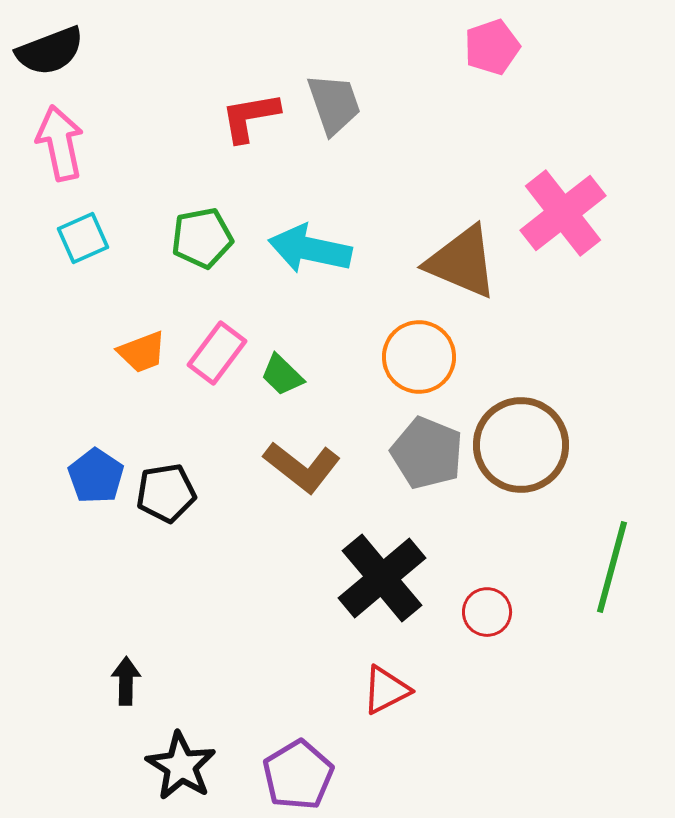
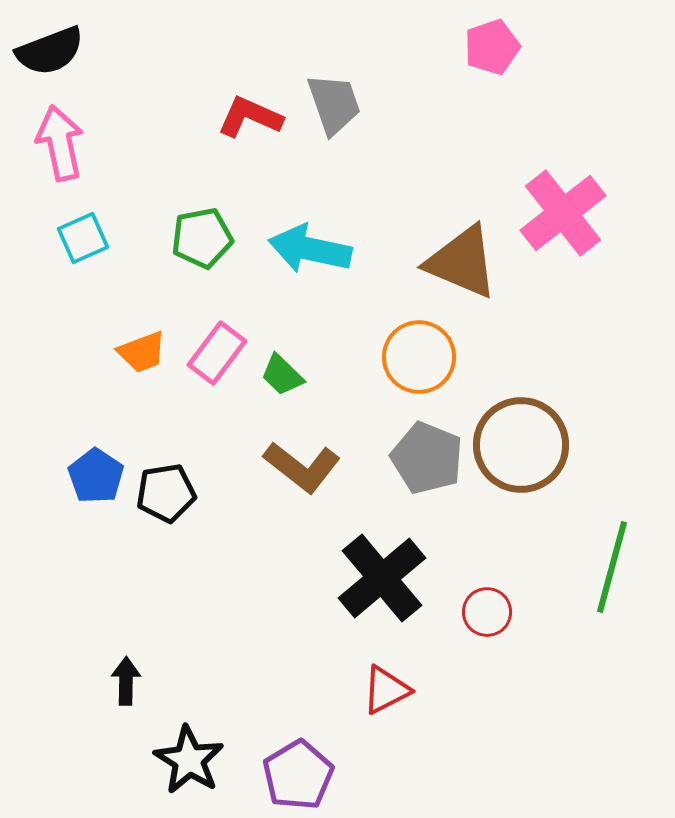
red L-shape: rotated 34 degrees clockwise
gray pentagon: moved 5 px down
black star: moved 8 px right, 6 px up
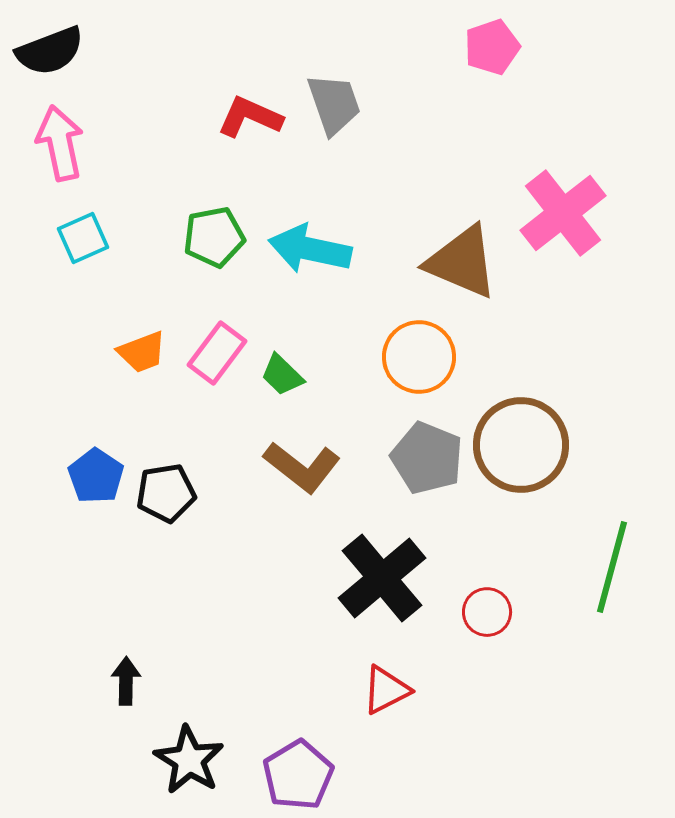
green pentagon: moved 12 px right, 1 px up
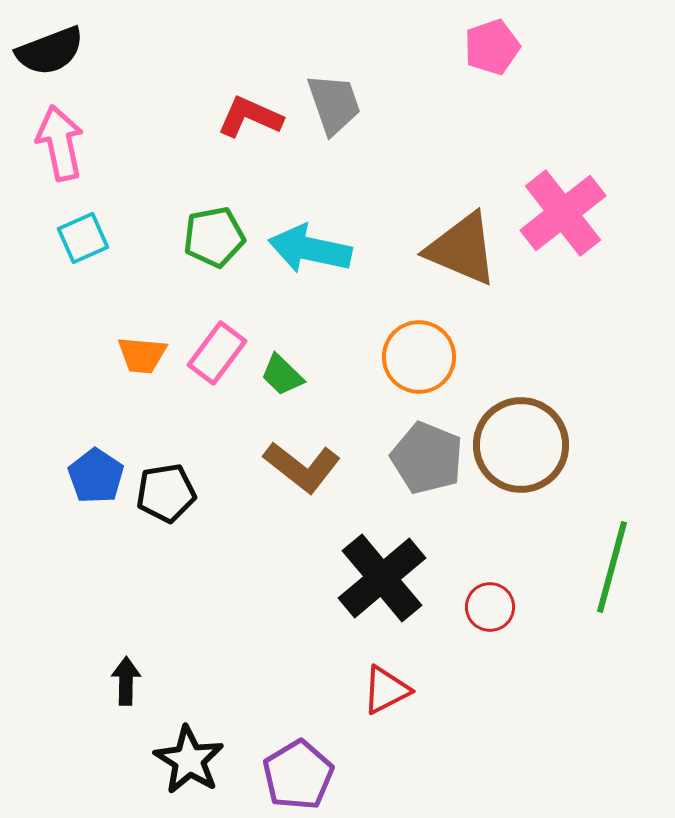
brown triangle: moved 13 px up
orange trapezoid: moved 3 px down; rotated 26 degrees clockwise
red circle: moved 3 px right, 5 px up
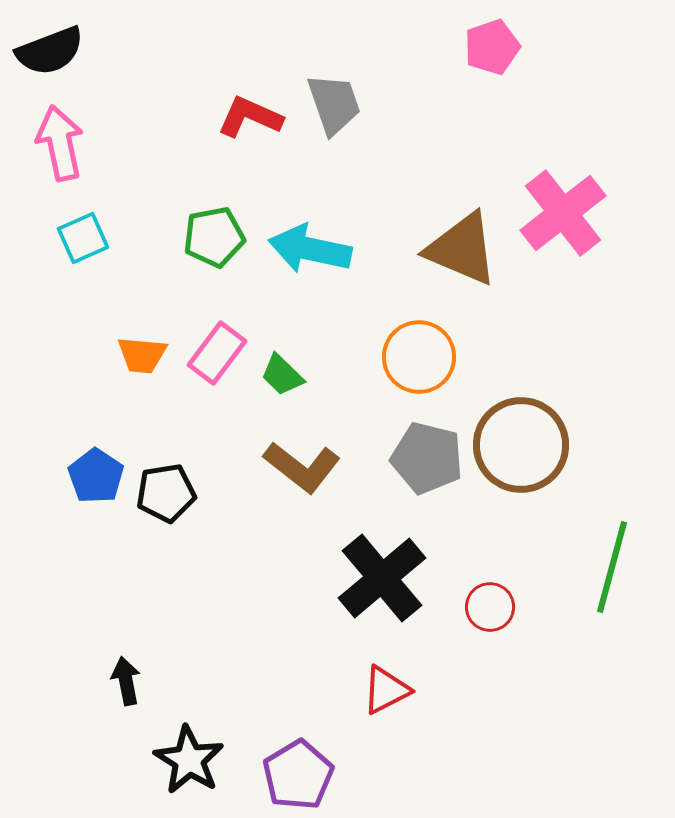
gray pentagon: rotated 8 degrees counterclockwise
black arrow: rotated 12 degrees counterclockwise
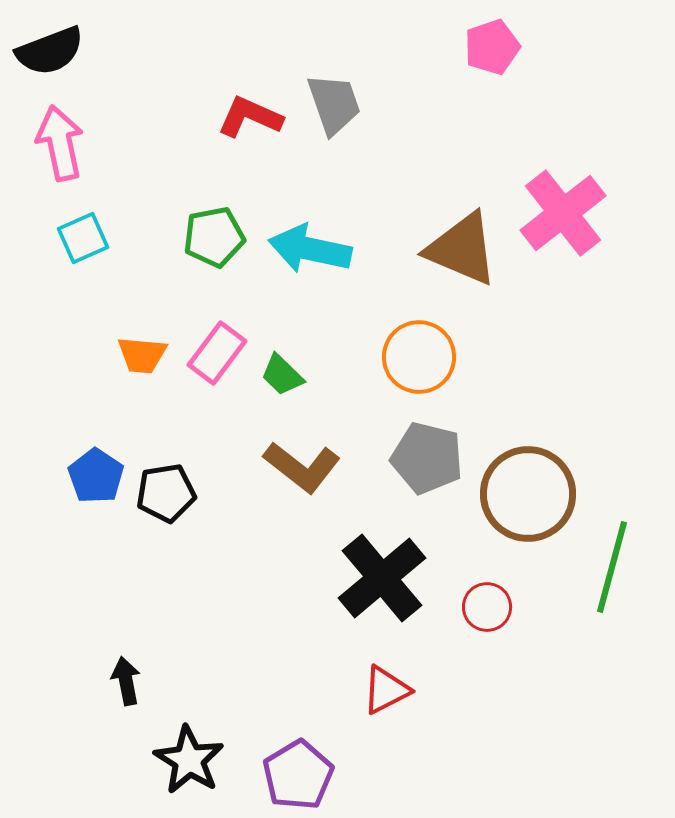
brown circle: moved 7 px right, 49 px down
red circle: moved 3 px left
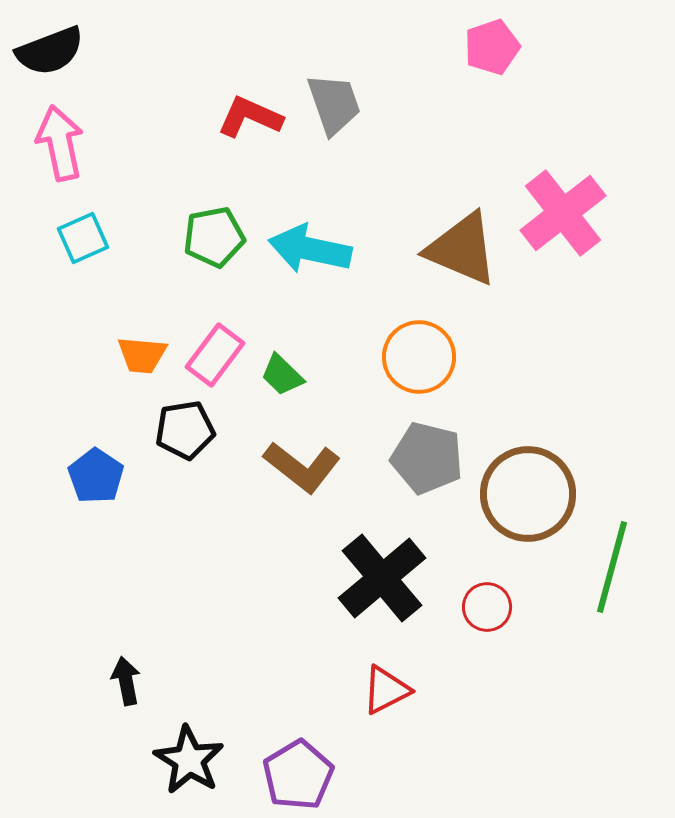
pink rectangle: moved 2 px left, 2 px down
black pentagon: moved 19 px right, 63 px up
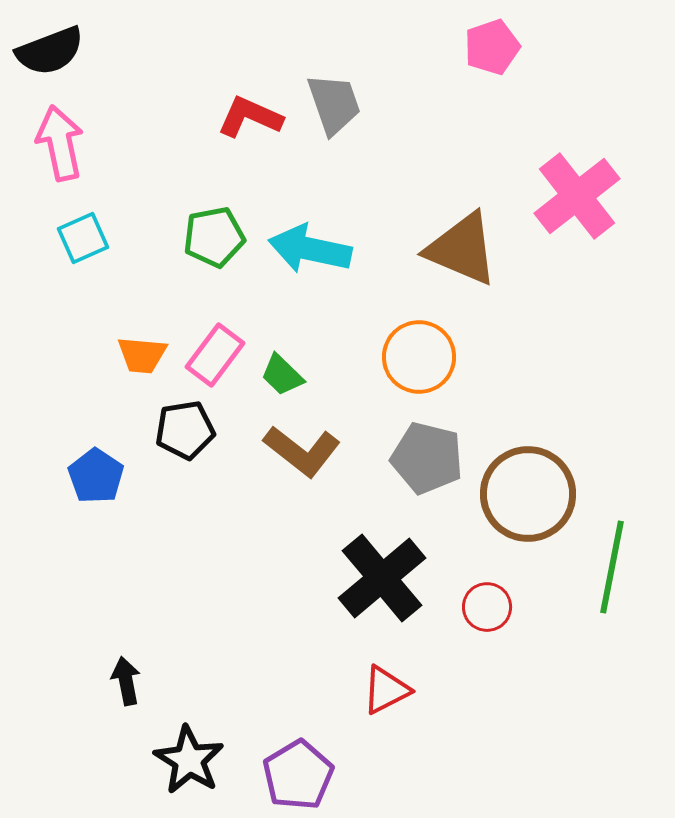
pink cross: moved 14 px right, 17 px up
brown L-shape: moved 16 px up
green line: rotated 4 degrees counterclockwise
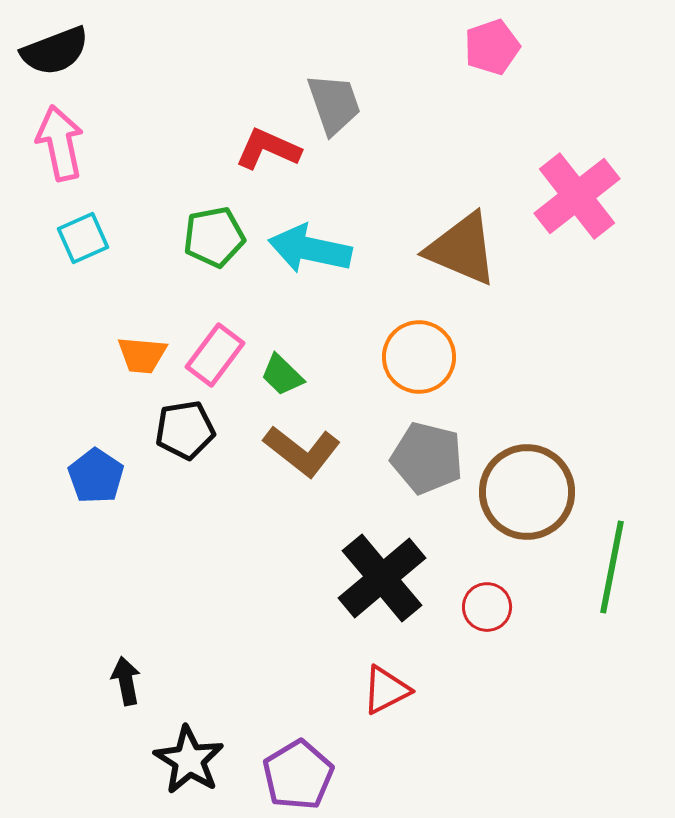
black semicircle: moved 5 px right
red L-shape: moved 18 px right, 32 px down
brown circle: moved 1 px left, 2 px up
